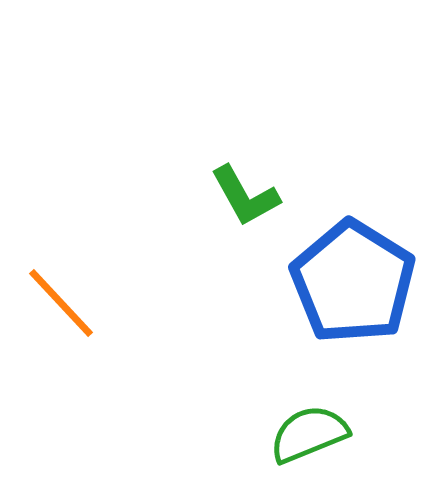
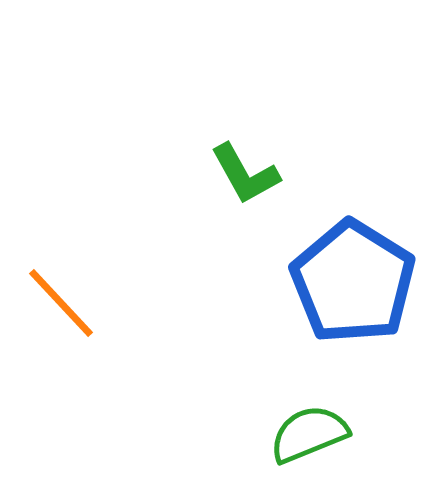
green L-shape: moved 22 px up
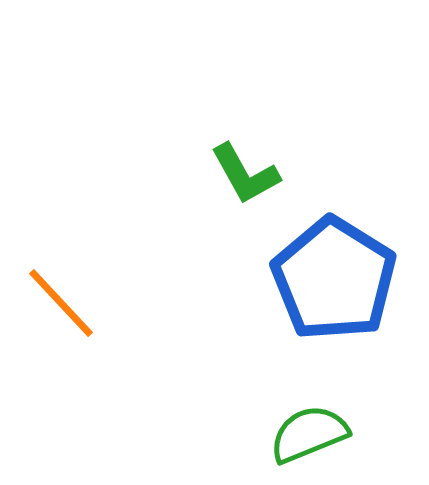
blue pentagon: moved 19 px left, 3 px up
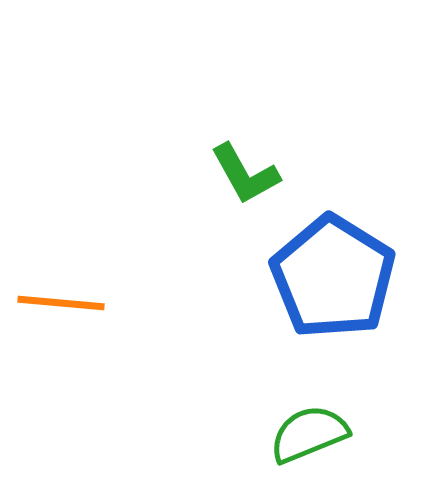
blue pentagon: moved 1 px left, 2 px up
orange line: rotated 42 degrees counterclockwise
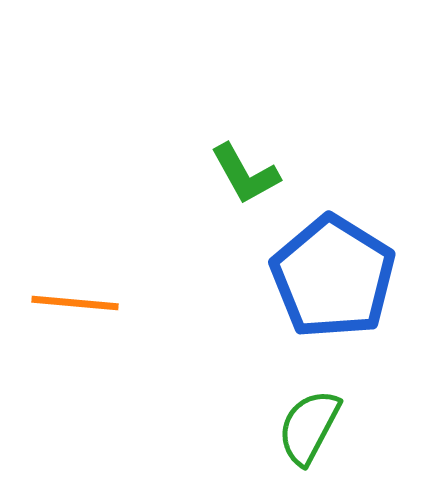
orange line: moved 14 px right
green semicircle: moved 7 px up; rotated 40 degrees counterclockwise
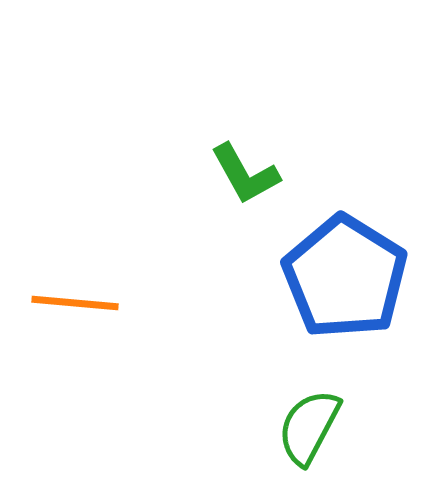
blue pentagon: moved 12 px right
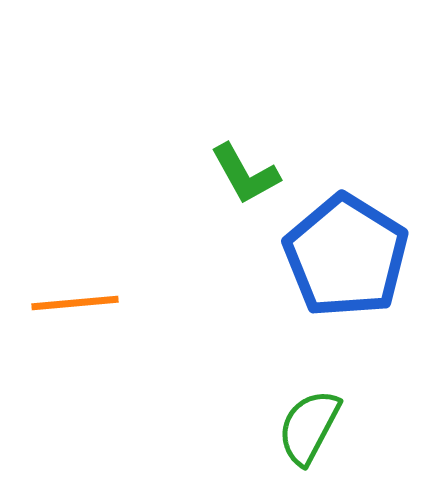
blue pentagon: moved 1 px right, 21 px up
orange line: rotated 10 degrees counterclockwise
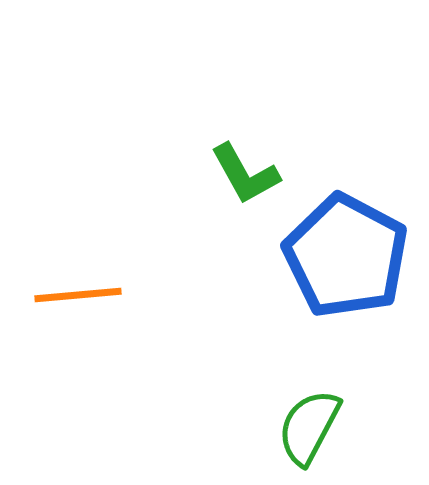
blue pentagon: rotated 4 degrees counterclockwise
orange line: moved 3 px right, 8 px up
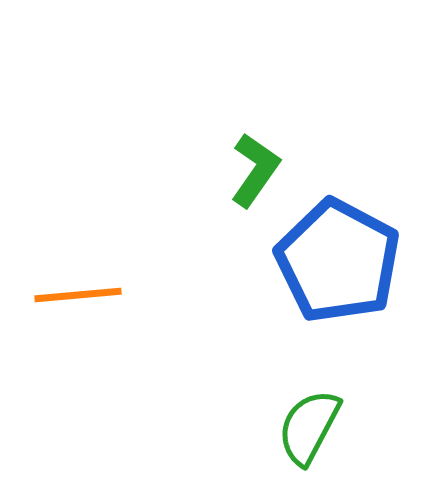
green L-shape: moved 10 px right, 4 px up; rotated 116 degrees counterclockwise
blue pentagon: moved 8 px left, 5 px down
